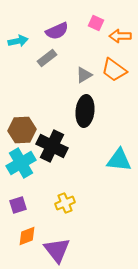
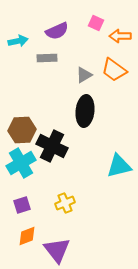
gray rectangle: rotated 36 degrees clockwise
cyan triangle: moved 6 px down; rotated 20 degrees counterclockwise
purple square: moved 4 px right
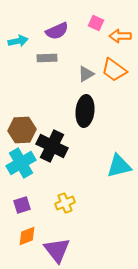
gray triangle: moved 2 px right, 1 px up
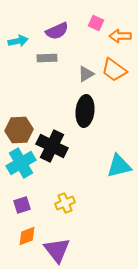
brown hexagon: moved 3 px left
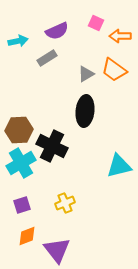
gray rectangle: rotated 30 degrees counterclockwise
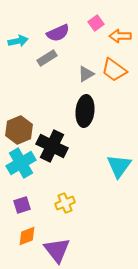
pink square: rotated 28 degrees clockwise
purple semicircle: moved 1 px right, 2 px down
brown hexagon: rotated 20 degrees counterclockwise
cyan triangle: rotated 40 degrees counterclockwise
